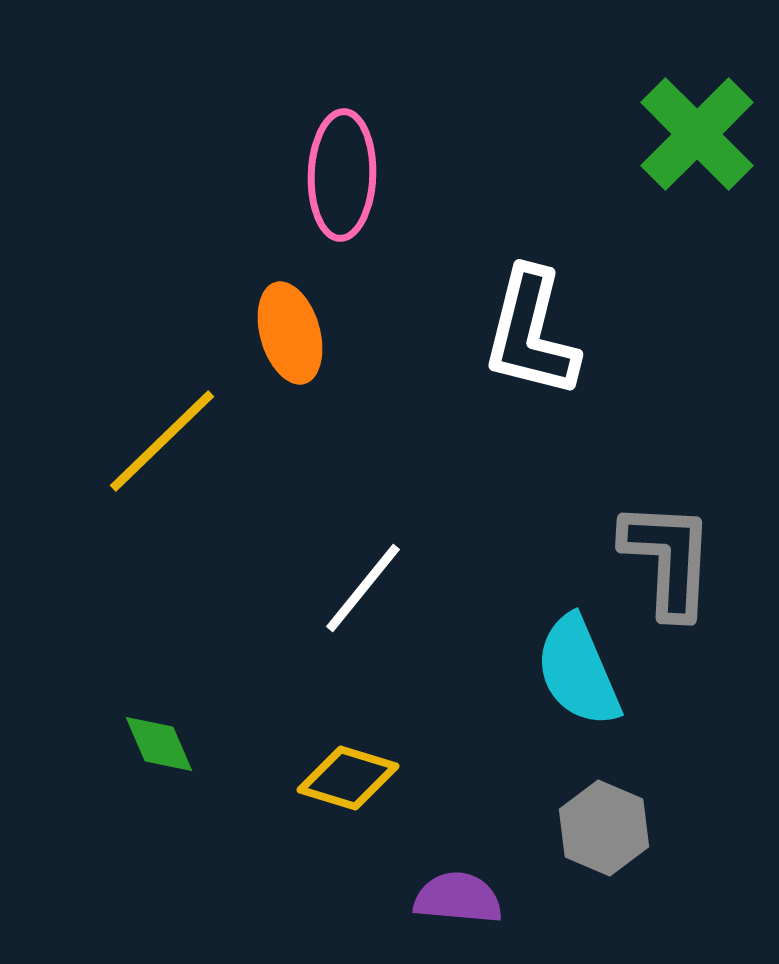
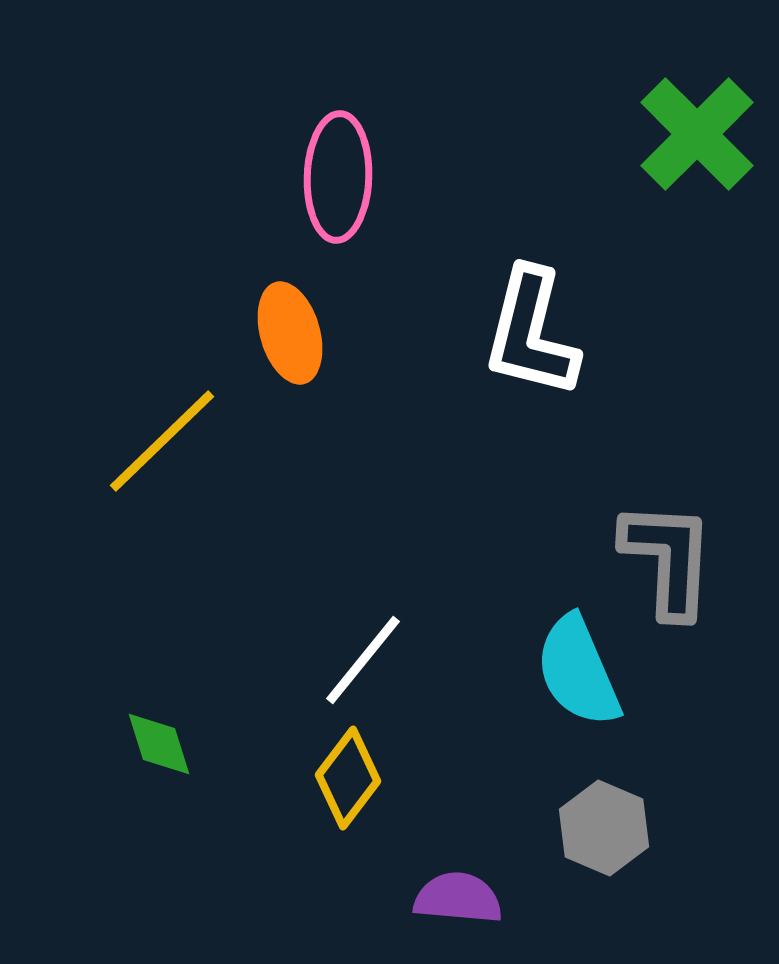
pink ellipse: moved 4 px left, 2 px down
white line: moved 72 px down
green diamond: rotated 6 degrees clockwise
yellow diamond: rotated 70 degrees counterclockwise
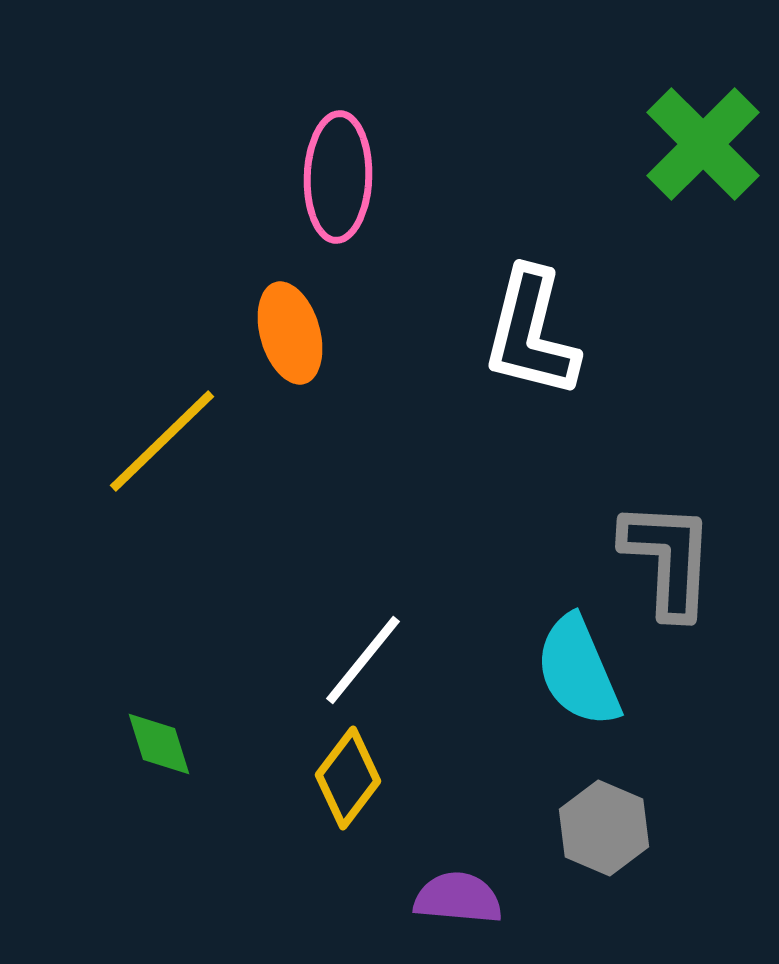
green cross: moved 6 px right, 10 px down
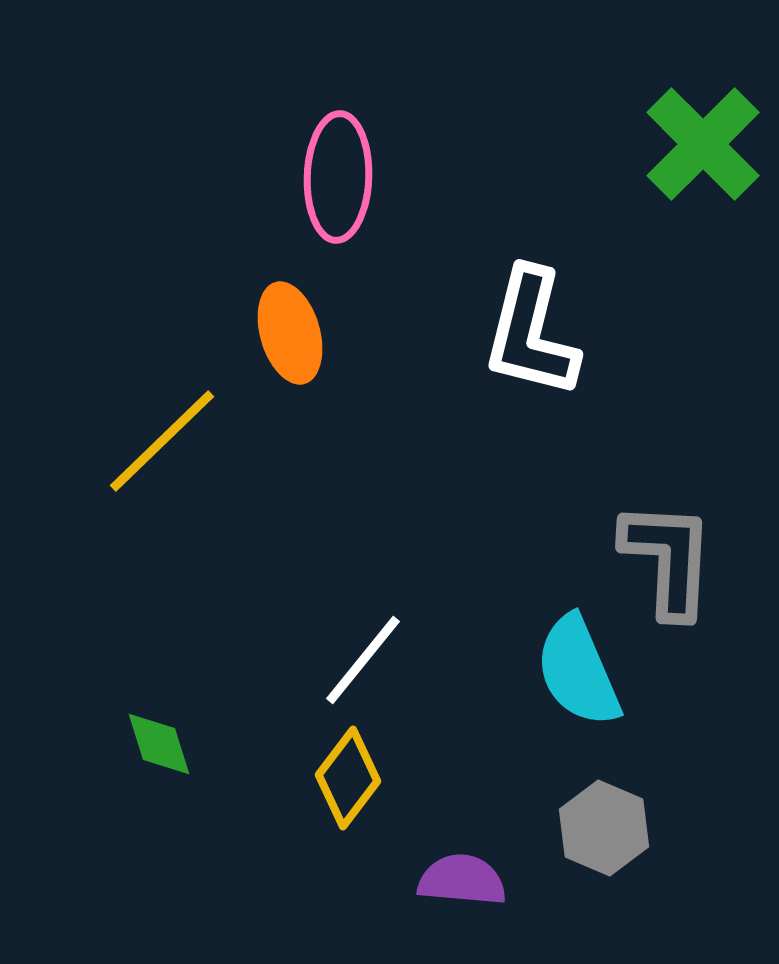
purple semicircle: moved 4 px right, 18 px up
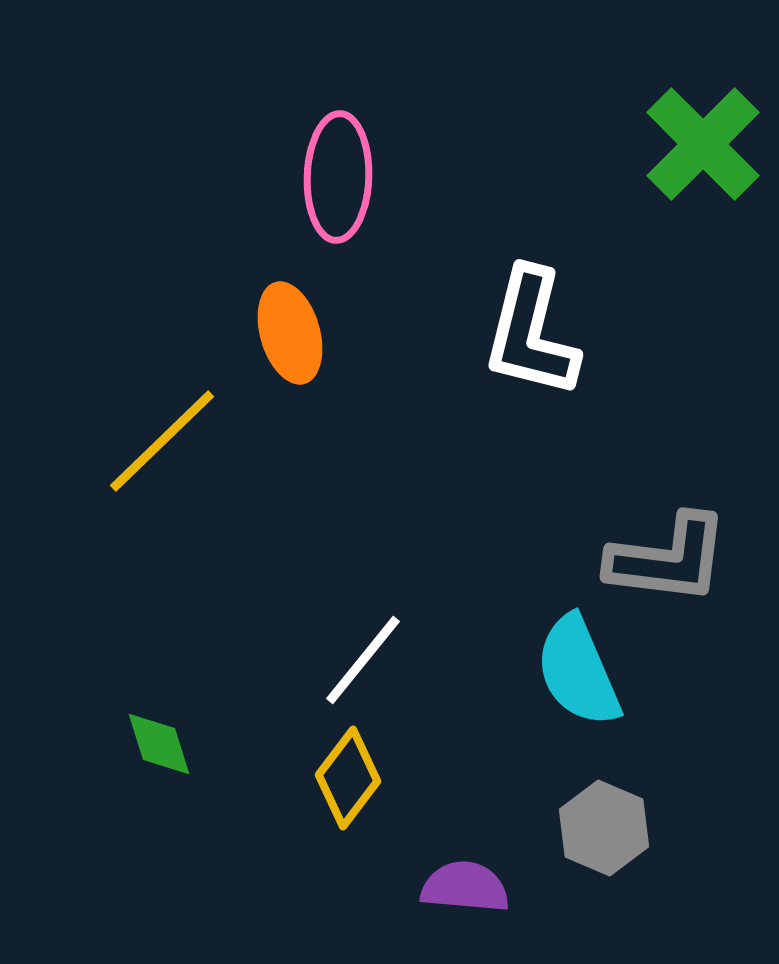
gray L-shape: rotated 94 degrees clockwise
purple semicircle: moved 3 px right, 7 px down
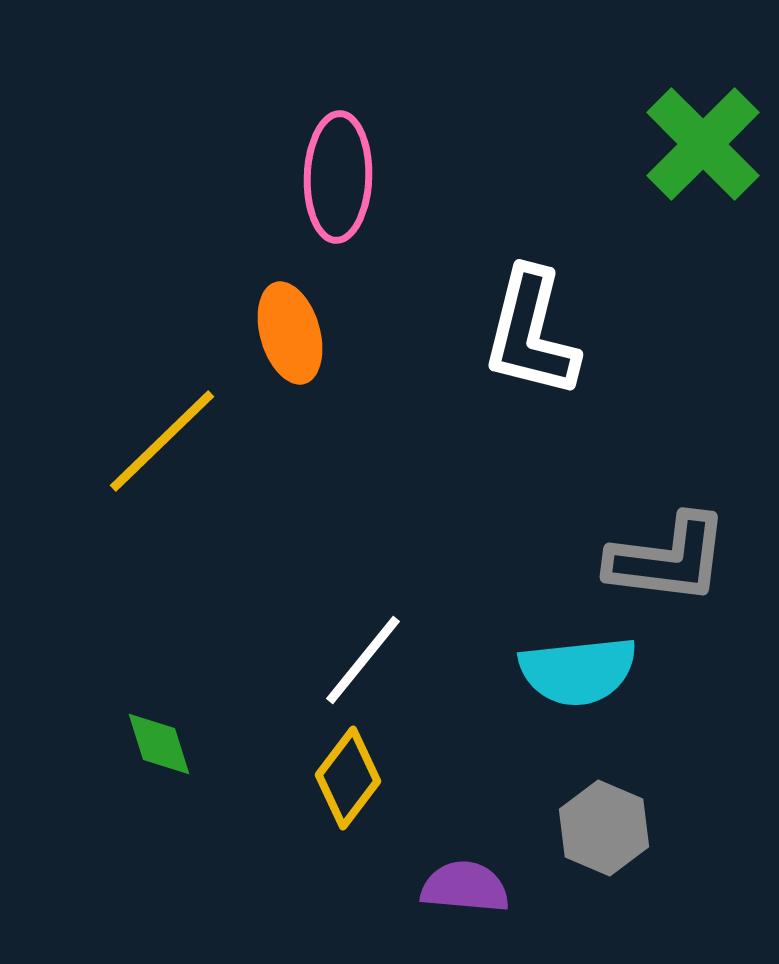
cyan semicircle: rotated 73 degrees counterclockwise
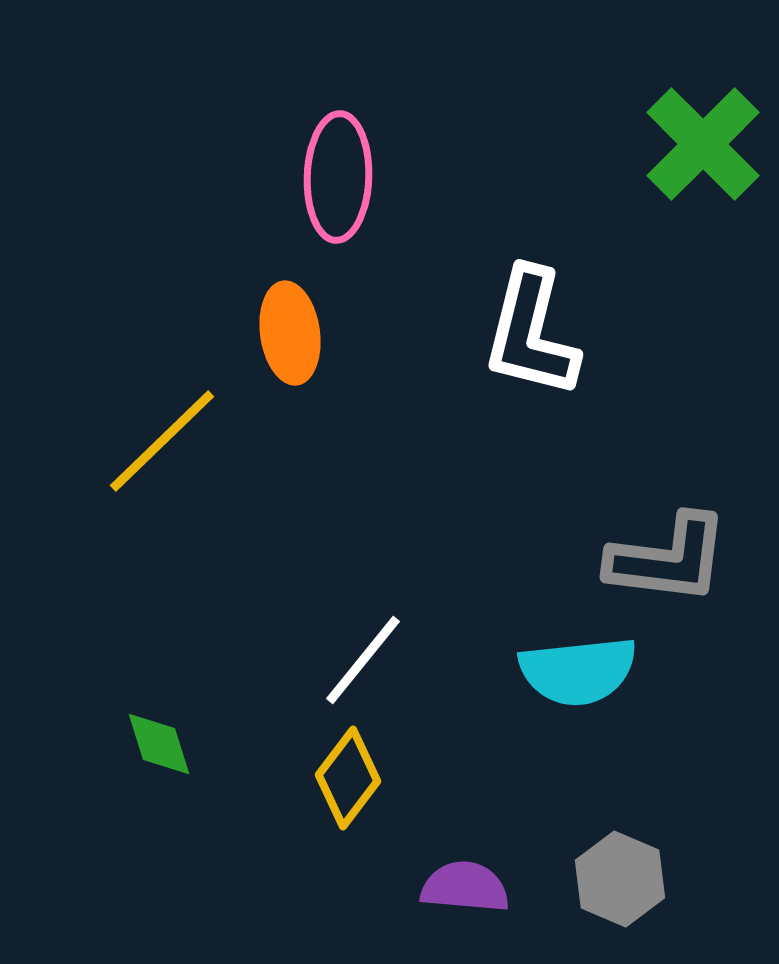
orange ellipse: rotated 8 degrees clockwise
gray hexagon: moved 16 px right, 51 px down
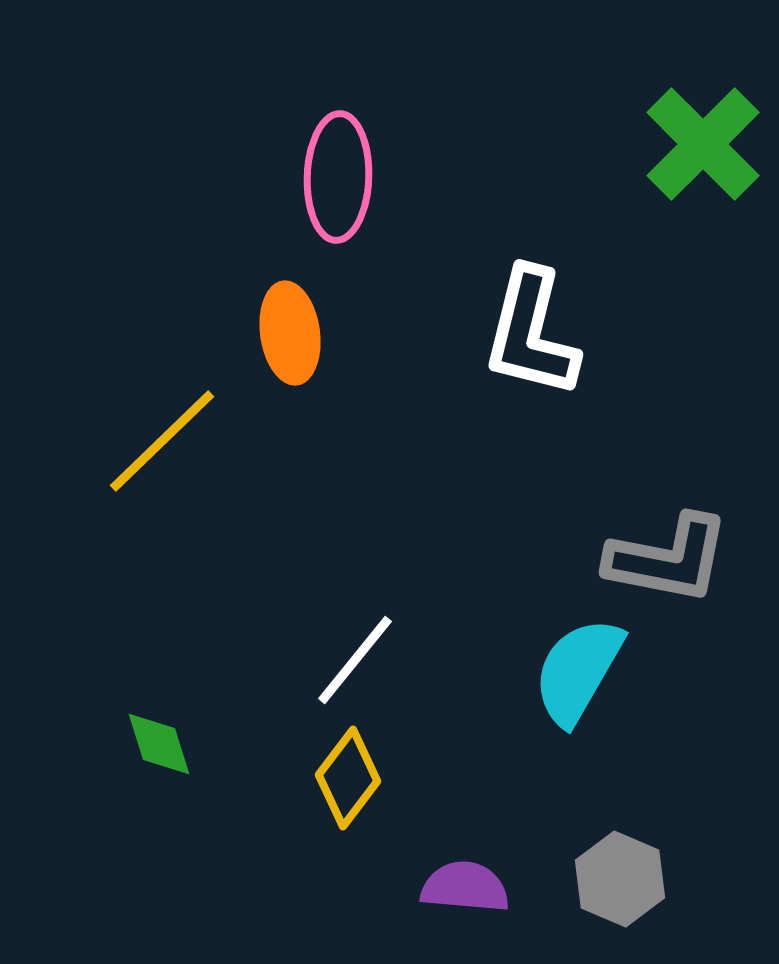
gray L-shape: rotated 4 degrees clockwise
white line: moved 8 px left
cyan semicircle: rotated 126 degrees clockwise
